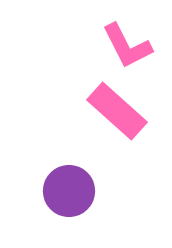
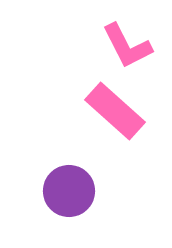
pink rectangle: moved 2 px left
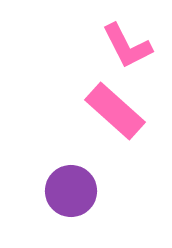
purple circle: moved 2 px right
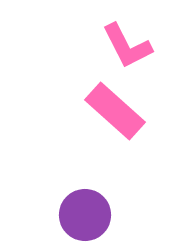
purple circle: moved 14 px right, 24 px down
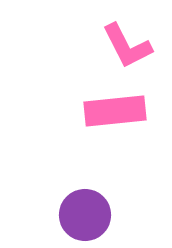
pink rectangle: rotated 48 degrees counterclockwise
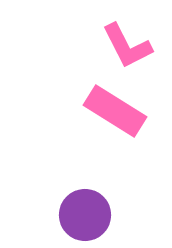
pink rectangle: rotated 38 degrees clockwise
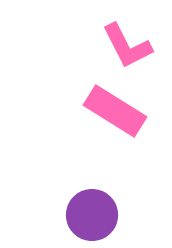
purple circle: moved 7 px right
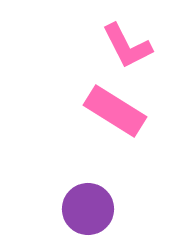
purple circle: moved 4 px left, 6 px up
